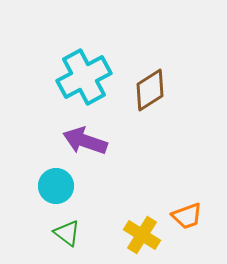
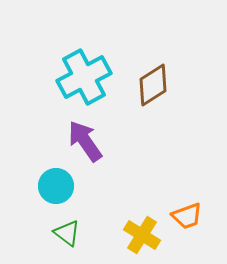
brown diamond: moved 3 px right, 5 px up
purple arrow: rotated 36 degrees clockwise
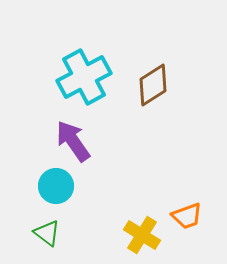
purple arrow: moved 12 px left
green triangle: moved 20 px left
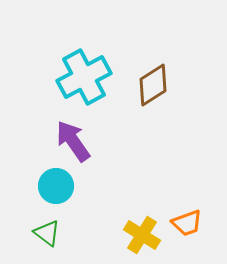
orange trapezoid: moved 7 px down
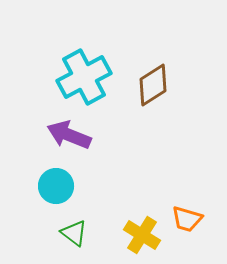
purple arrow: moved 4 px left, 6 px up; rotated 33 degrees counterclockwise
orange trapezoid: moved 4 px up; rotated 36 degrees clockwise
green triangle: moved 27 px right
